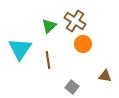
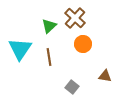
brown cross: moved 3 px up; rotated 10 degrees clockwise
brown line: moved 1 px right, 3 px up
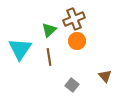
brown cross: moved 1 px left, 1 px down; rotated 25 degrees clockwise
green triangle: moved 4 px down
orange circle: moved 6 px left, 3 px up
brown triangle: rotated 40 degrees clockwise
gray square: moved 2 px up
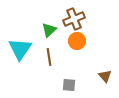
gray square: moved 3 px left; rotated 32 degrees counterclockwise
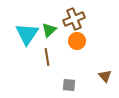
cyan triangle: moved 7 px right, 15 px up
brown line: moved 2 px left
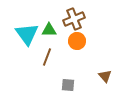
green triangle: rotated 42 degrees clockwise
cyan triangle: rotated 10 degrees counterclockwise
brown line: rotated 30 degrees clockwise
gray square: moved 1 px left
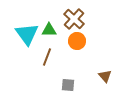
brown cross: rotated 25 degrees counterclockwise
